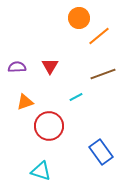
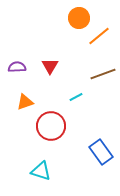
red circle: moved 2 px right
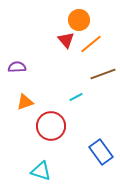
orange circle: moved 2 px down
orange line: moved 8 px left, 8 px down
red triangle: moved 16 px right, 26 px up; rotated 12 degrees counterclockwise
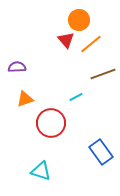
orange triangle: moved 3 px up
red circle: moved 3 px up
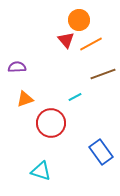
orange line: rotated 10 degrees clockwise
cyan line: moved 1 px left
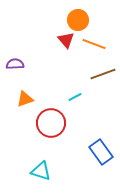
orange circle: moved 1 px left
orange line: moved 3 px right; rotated 50 degrees clockwise
purple semicircle: moved 2 px left, 3 px up
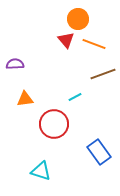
orange circle: moved 1 px up
orange triangle: rotated 12 degrees clockwise
red circle: moved 3 px right, 1 px down
blue rectangle: moved 2 px left
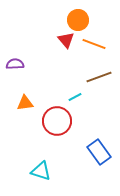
orange circle: moved 1 px down
brown line: moved 4 px left, 3 px down
orange triangle: moved 4 px down
red circle: moved 3 px right, 3 px up
